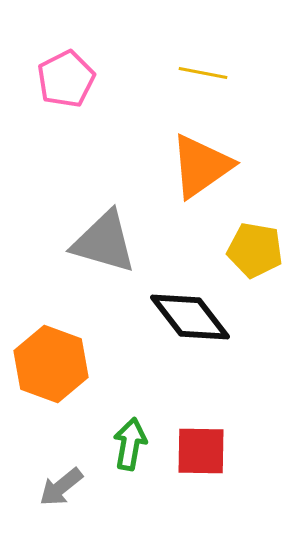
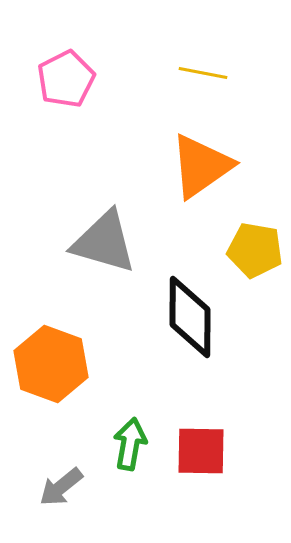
black diamond: rotated 38 degrees clockwise
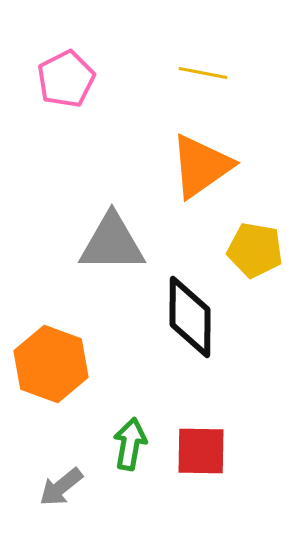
gray triangle: moved 8 px right, 1 px down; rotated 16 degrees counterclockwise
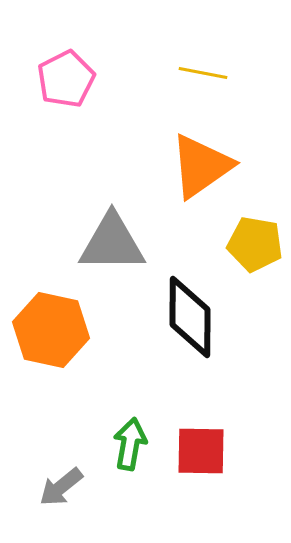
yellow pentagon: moved 6 px up
orange hexagon: moved 34 px up; rotated 8 degrees counterclockwise
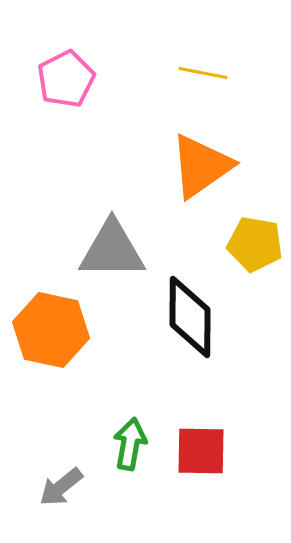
gray triangle: moved 7 px down
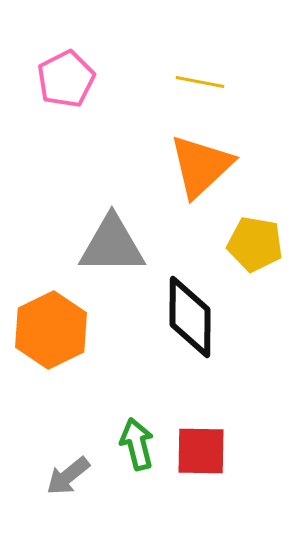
yellow line: moved 3 px left, 9 px down
orange triangle: rotated 8 degrees counterclockwise
gray triangle: moved 5 px up
orange hexagon: rotated 22 degrees clockwise
green arrow: moved 7 px right; rotated 24 degrees counterclockwise
gray arrow: moved 7 px right, 11 px up
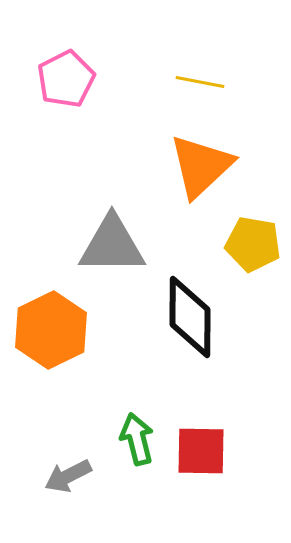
yellow pentagon: moved 2 px left
green arrow: moved 5 px up
gray arrow: rotated 12 degrees clockwise
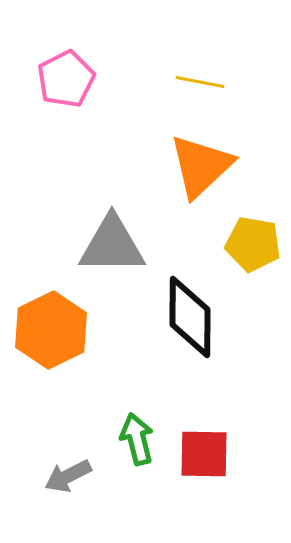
red square: moved 3 px right, 3 px down
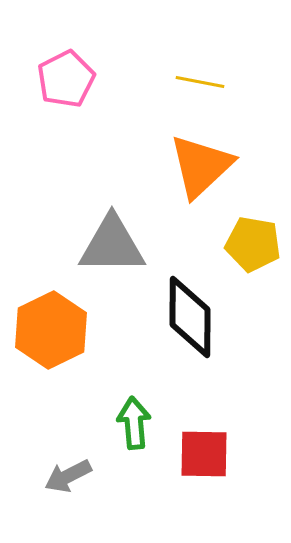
green arrow: moved 3 px left, 16 px up; rotated 9 degrees clockwise
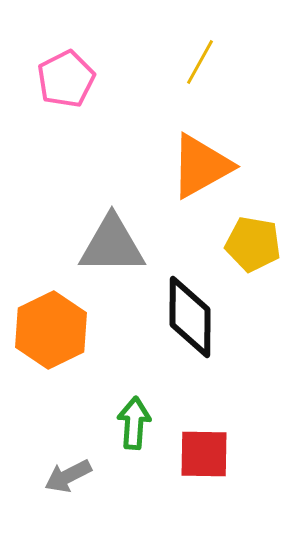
yellow line: moved 20 px up; rotated 72 degrees counterclockwise
orange triangle: rotated 14 degrees clockwise
green arrow: rotated 9 degrees clockwise
